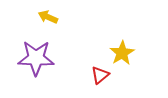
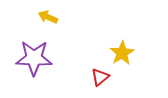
purple star: moved 2 px left
red triangle: moved 2 px down
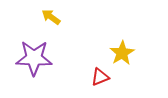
yellow arrow: moved 3 px right; rotated 12 degrees clockwise
red triangle: rotated 18 degrees clockwise
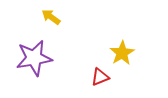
purple star: rotated 12 degrees counterclockwise
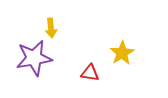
yellow arrow: moved 11 px down; rotated 132 degrees counterclockwise
red triangle: moved 10 px left, 4 px up; rotated 30 degrees clockwise
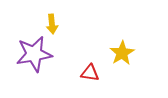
yellow arrow: moved 1 px right, 4 px up
purple star: moved 4 px up
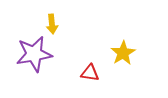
yellow star: moved 1 px right
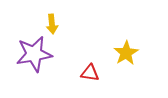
yellow star: moved 3 px right
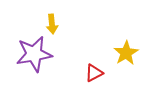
red triangle: moved 4 px right; rotated 36 degrees counterclockwise
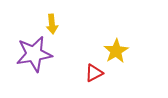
yellow star: moved 10 px left, 2 px up
